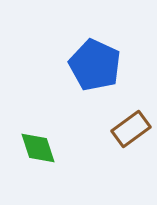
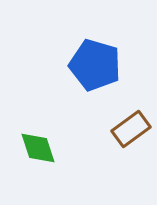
blue pentagon: rotated 9 degrees counterclockwise
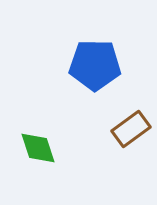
blue pentagon: rotated 15 degrees counterclockwise
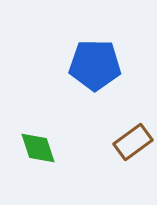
brown rectangle: moved 2 px right, 13 px down
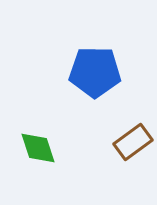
blue pentagon: moved 7 px down
